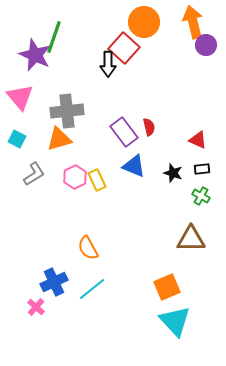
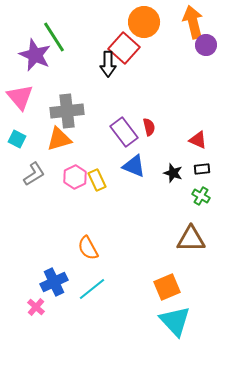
green line: rotated 52 degrees counterclockwise
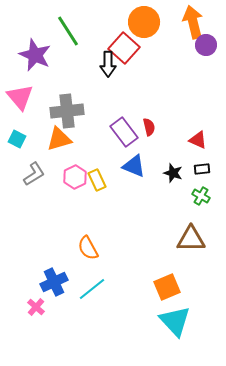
green line: moved 14 px right, 6 px up
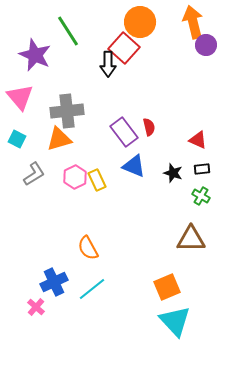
orange circle: moved 4 px left
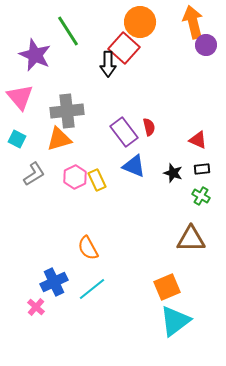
cyan triangle: rotated 36 degrees clockwise
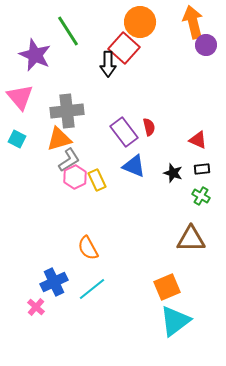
gray L-shape: moved 35 px right, 14 px up
